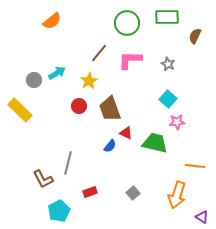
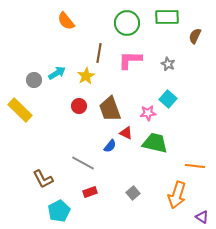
orange semicircle: moved 14 px right; rotated 90 degrees clockwise
brown line: rotated 30 degrees counterclockwise
yellow star: moved 3 px left, 5 px up
pink star: moved 29 px left, 9 px up
gray line: moved 15 px right; rotated 75 degrees counterclockwise
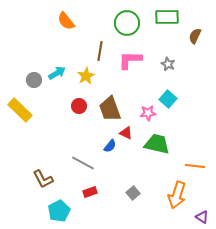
brown line: moved 1 px right, 2 px up
green trapezoid: moved 2 px right, 1 px down
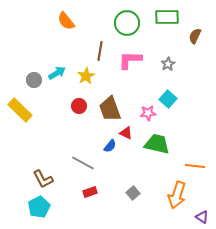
gray star: rotated 16 degrees clockwise
cyan pentagon: moved 20 px left, 4 px up
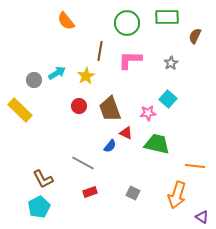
gray star: moved 3 px right, 1 px up
gray square: rotated 24 degrees counterclockwise
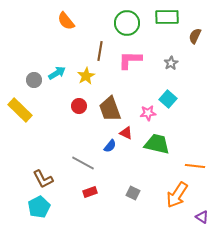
orange arrow: rotated 16 degrees clockwise
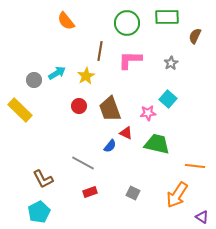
cyan pentagon: moved 5 px down
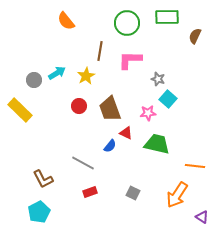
gray star: moved 13 px left, 16 px down; rotated 24 degrees counterclockwise
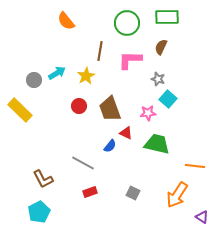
brown semicircle: moved 34 px left, 11 px down
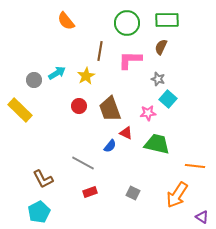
green rectangle: moved 3 px down
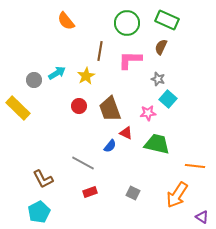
green rectangle: rotated 25 degrees clockwise
yellow rectangle: moved 2 px left, 2 px up
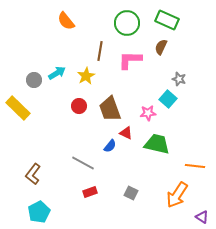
gray star: moved 21 px right
brown L-shape: moved 10 px left, 5 px up; rotated 65 degrees clockwise
gray square: moved 2 px left
